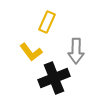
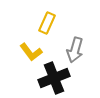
yellow rectangle: moved 1 px down
gray arrow: moved 1 px left, 1 px up; rotated 15 degrees clockwise
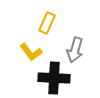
black cross: rotated 24 degrees clockwise
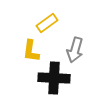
yellow rectangle: rotated 30 degrees clockwise
yellow L-shape: moved 1 px up; rotated 45 degrees clockwise
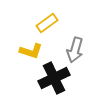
yellow L-shape: rotated 80 degrees counterclockwise
black cross: rotated 28 degrees counterclockwise
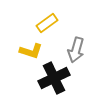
gray arrow: moved 1 px right
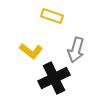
yellow rectangle: moved 5 px right, 7 px up; rotated 55 degrees clockwise
yellow L-shape: rotated 20 degrees clockwise
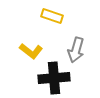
black cross: rotated 20 degrees clockwise
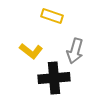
gray arrow: moved 1 px left, 1 px down
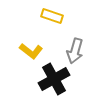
black cross: moved 1 px down; rotated 24 degrees counterclockwise
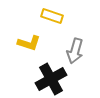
yellow L-shape: moved 2 px left, 8 px up; rotated 20 degrees counterclockwise
black cross: moved 3 px left
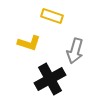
black cross: moved 1 px left
